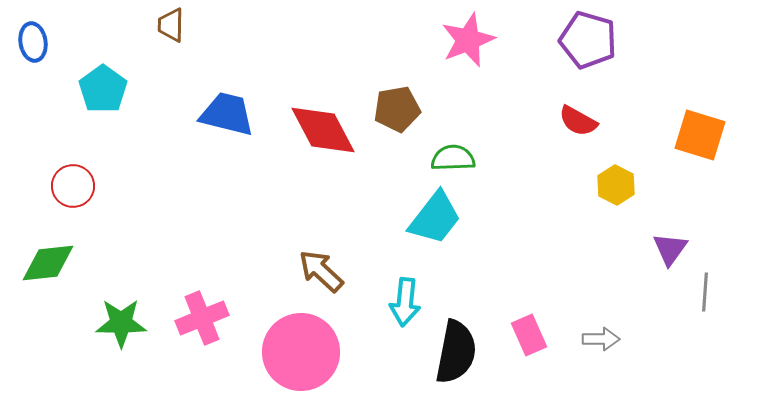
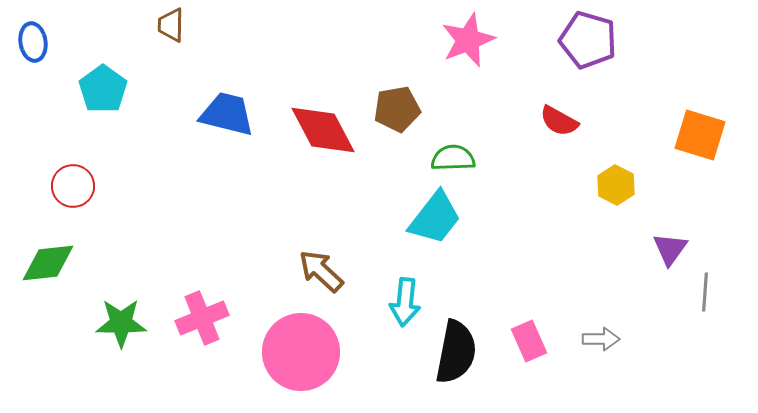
red semicircle: moved 19 px left
pink rectangle: moved 6 px down
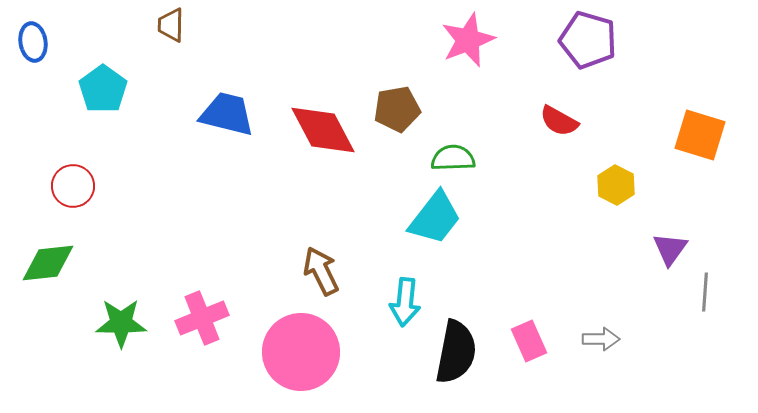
brown arrow: rotated 21 degrees clockwise
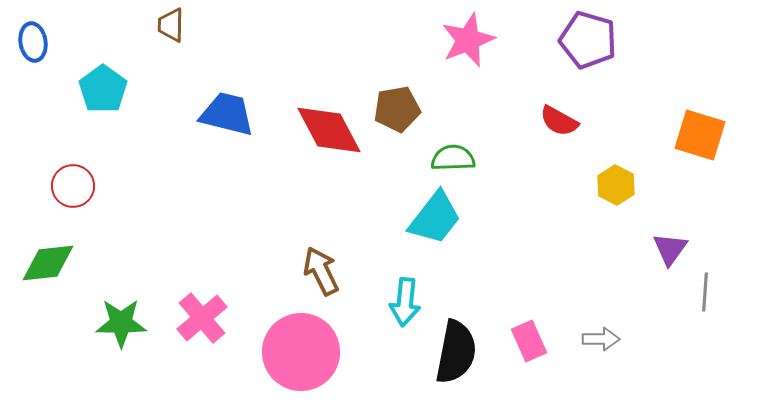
red diamond: moved 6 px right
pink cross: rotated 18 degrees counterclockwise
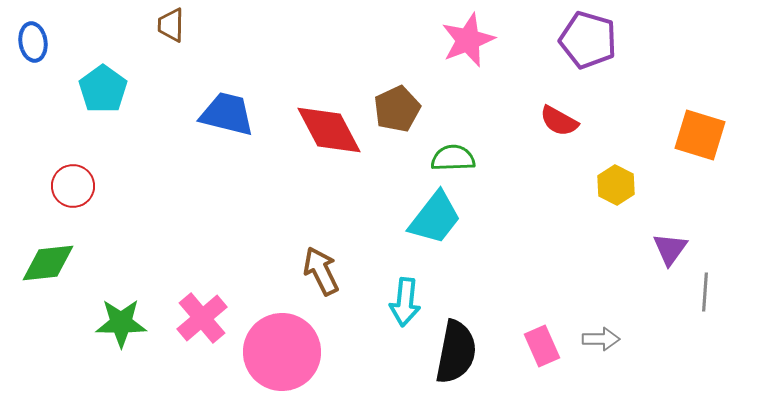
brown pentagon: rotated 15 degrees counterclockwise
pink rectangle: moved 13 px right, 5 px down
pink circle: moved 19 px left
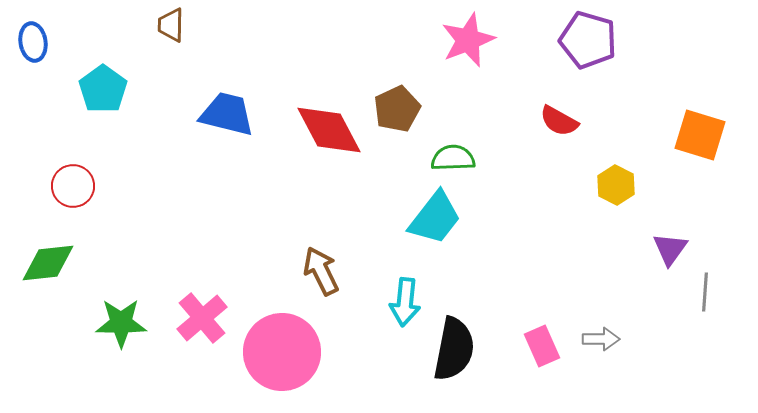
black semicircle: moved 2 px left, 3 px up
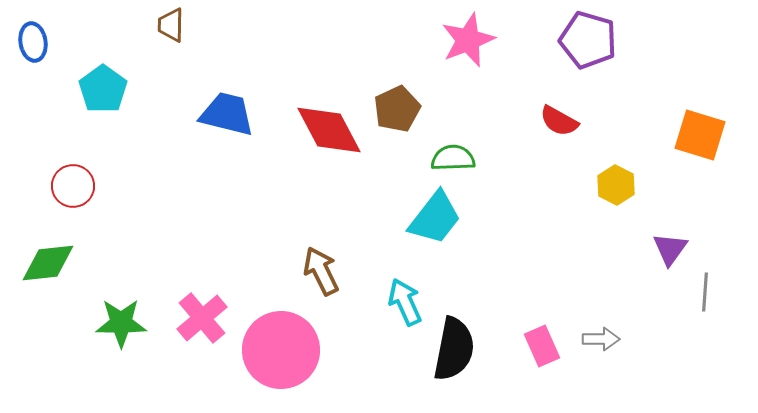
cyan arrow: rotated 150 degrees clockwise
pink circle: moved 1 px left, 2 px up
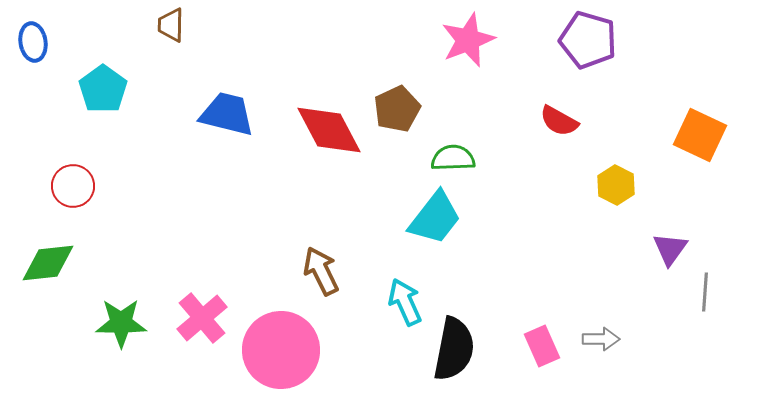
orange square: rotated 8 degrees clockwise
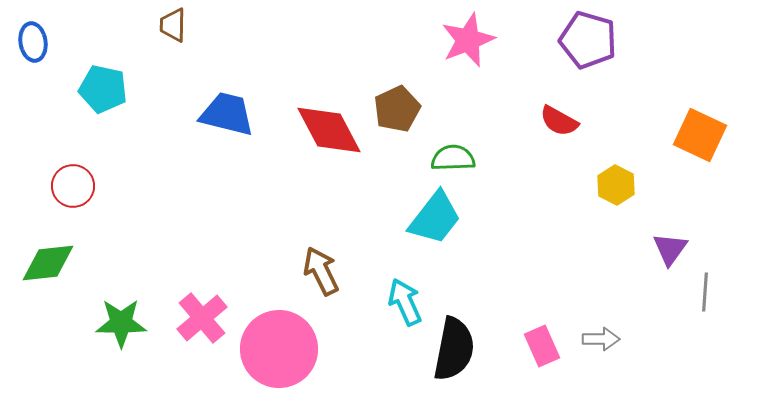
brown trapezoid: moved 2 px right
cyan pentagon: rotated 24 degrees counterclockwise
pink circle: moved 2 px left, 1 px up
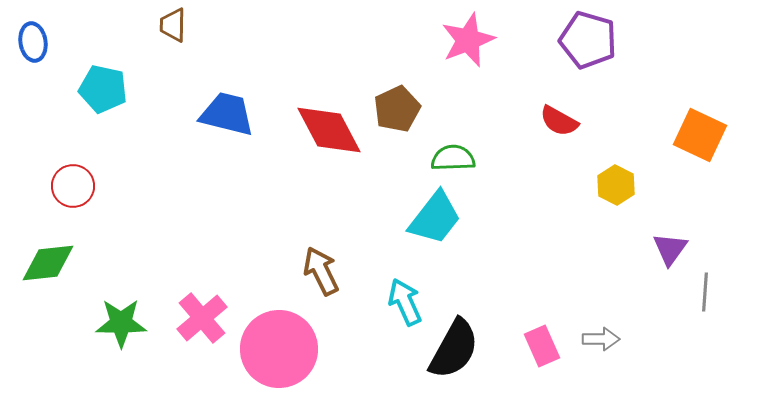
black semicircle: rotated 18 degrees clockwise
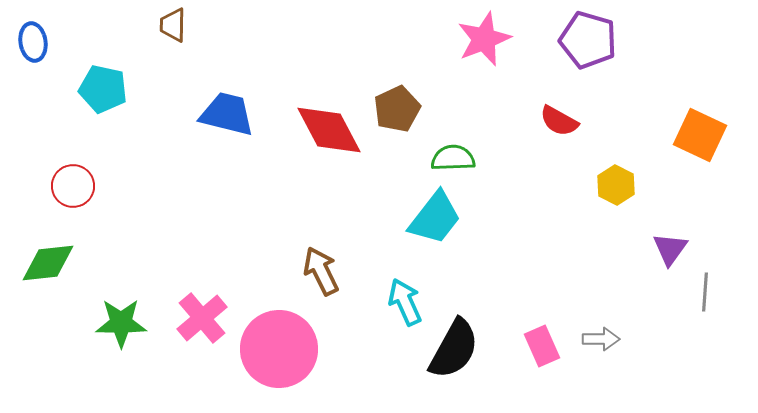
pink star: moved 16 px right, 1 px up
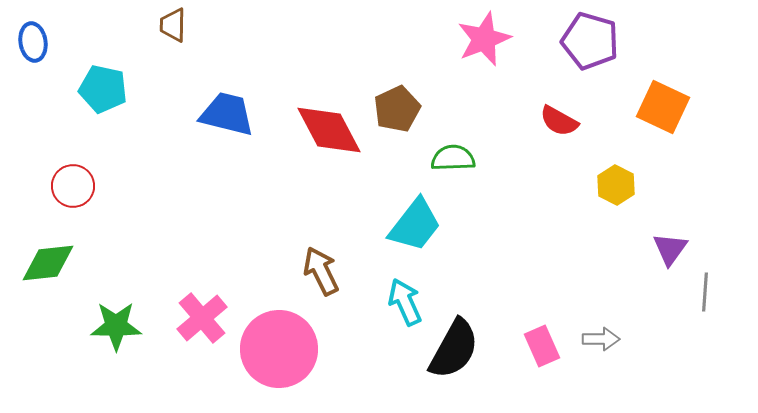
purple pentagon: moved 2 px right, 1 px down
orange square: moved 37 px left, 28 px up
cyan trapezoid: moved 20 px left, 7 px down
green star: moved 5 px left, 3 px down
